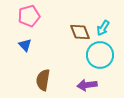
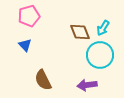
brown semicircle: rotated 35 degrees counterclockwise
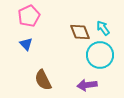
pink pentagon: rotated 10 degrees counterclockwise
cyan arrow: rotated 112 degrees clockwise
blue triangle: moved 1 px right, 1 px up
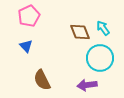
blue triangle: moved 2 px down
cyan circle: moved 3 px down
brown semicircle: moved 1 px left
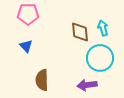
pink pentagon: moved 1 px left, 2 px up; rotated 25 degrees clockwise
cyan arrow: rotated 21 degrees clockwise
brown diamond: rotated 15 degrees clockwise
brown semicircle: rotated 25 degrees clockwise
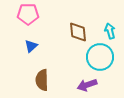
cyan arrow: moved 7 px right, 3 px down
brown diamond: moved 2 px left
blue triangle: moved 5 px right; rotated 32 degrees clockwise
cyan circle: moved 1 px up
purple arrow: rotated 12 degrees counterclockwise
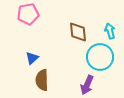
pink pentagon: rotated 10 degrees counterclockwise
blue triangle: moved 1 px right, 12 px down
purple arrow: rotated 48 degrees counterclockwise
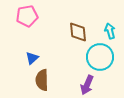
pink pentagon: moved 1 px left, 2 px down
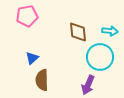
cyan arrow: rotated 112 degrees clockwise
purple arrow: moved 1 px right
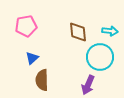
pink pentagon: moved 1 px left, 10 px down
